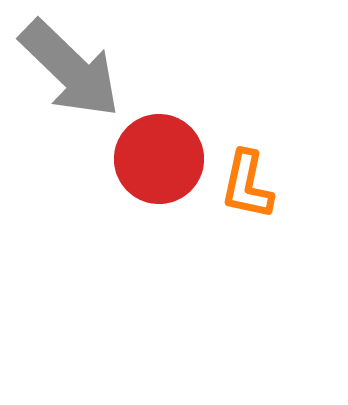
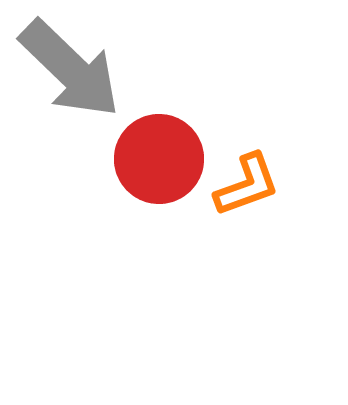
orange L-shape: rotated 122 degrees counterclockwise
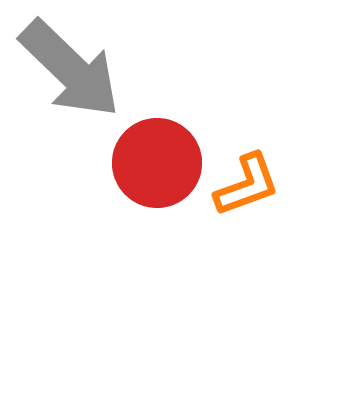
red circle: moved 2 px left, 4 px down
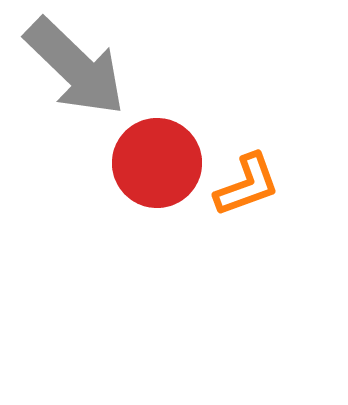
gray arrow: moved 5 px right, 2 px up
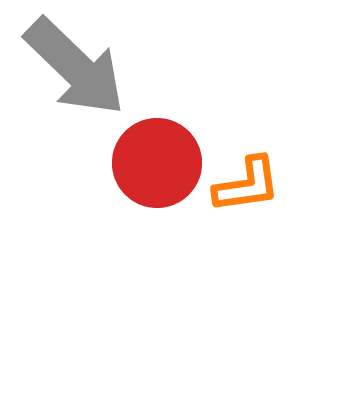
orange L-shape: rotated 12 degrees clockwise
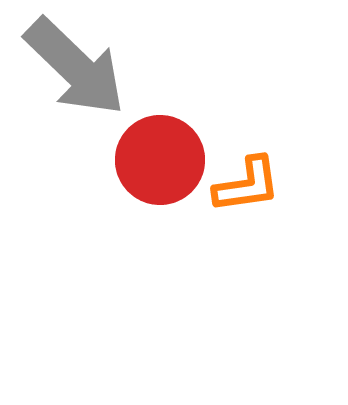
red circle: moved 3 px right, 3 px up
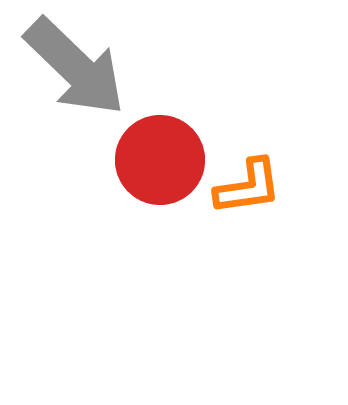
orange L-shape: moved 1 px right, 2 px down
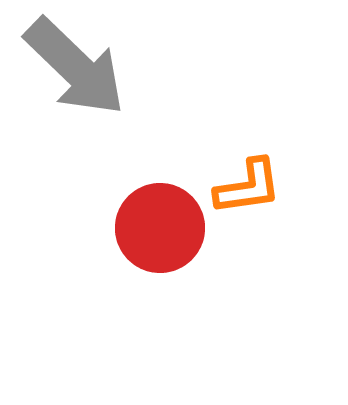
red circle: moved 68 px down
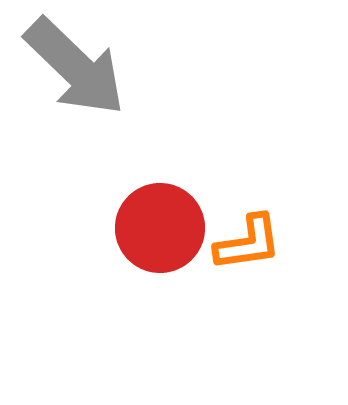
orange L-shape: moved 56 px down
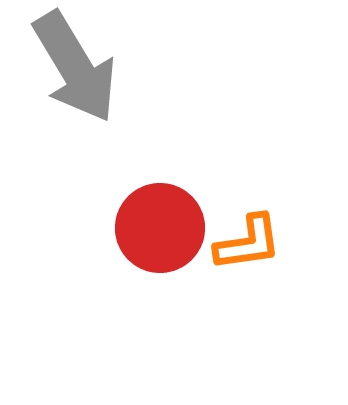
gray arrow: rotated 15 degrees clockwise
